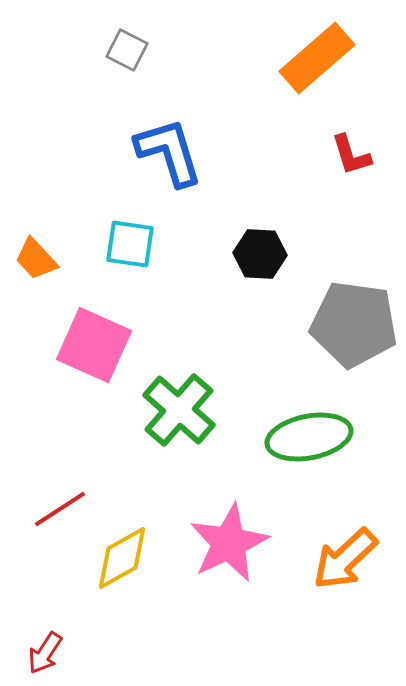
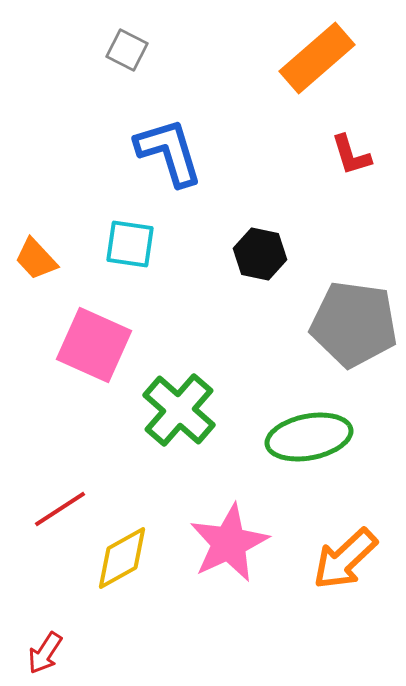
black hexagon: rotated 9 degrees clockwise
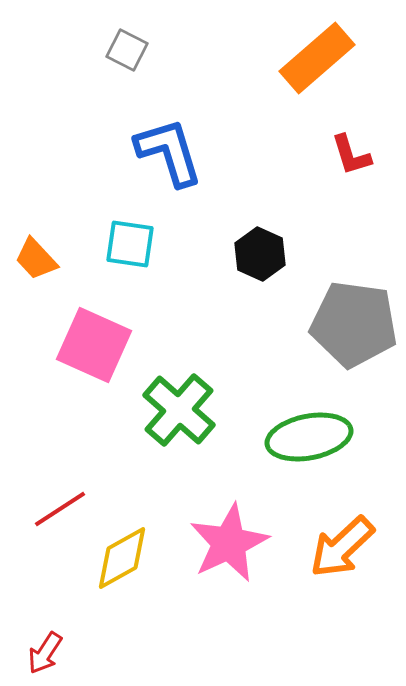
black hexagon: rotated 12 degrees clockwise
orange arrow: moved 3 px left, 12 px up
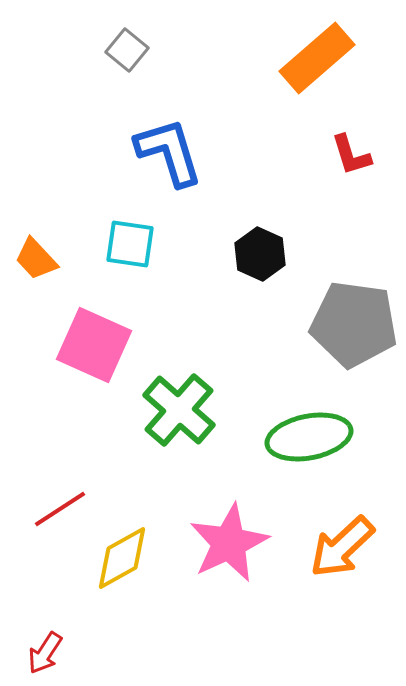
gray square: rotated 12 degrees clockwise
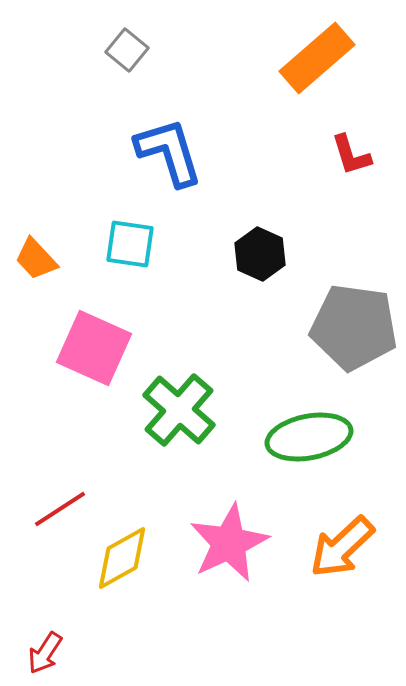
gray pentagon: moved 3 px down
pink square: moved 3 px down
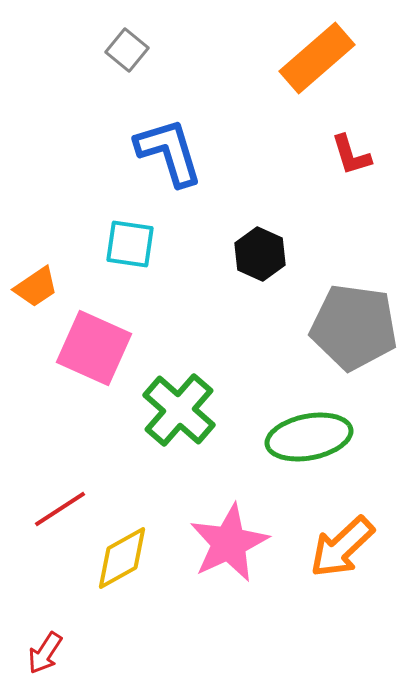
orange trapezoid: moved 28 px down; rotated 81 degrees counterclockwise
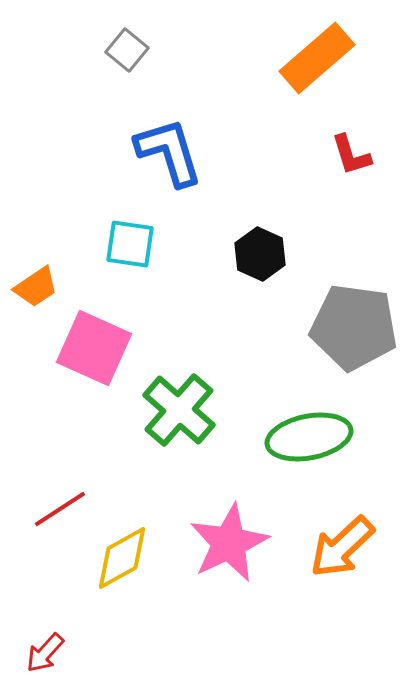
red arrow: rotated 9 degrees clockwise
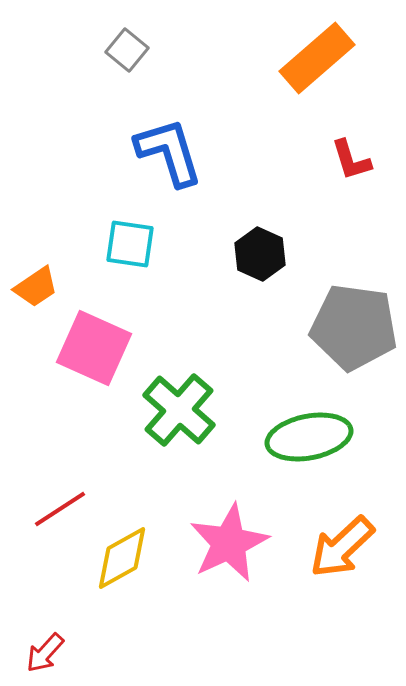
red L-shape: moved 5 px down
